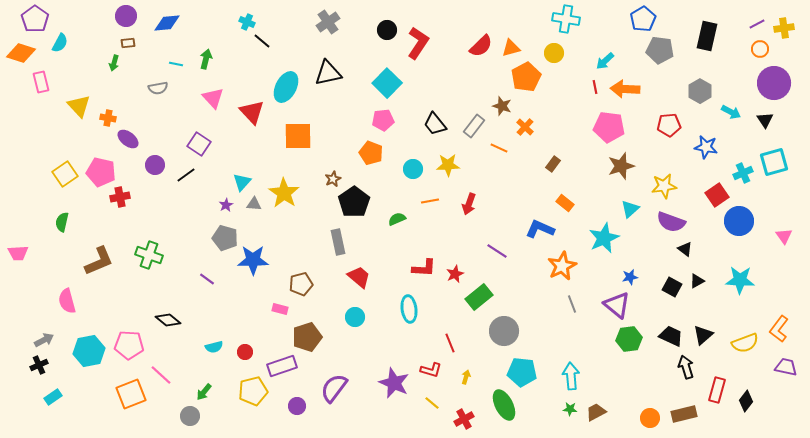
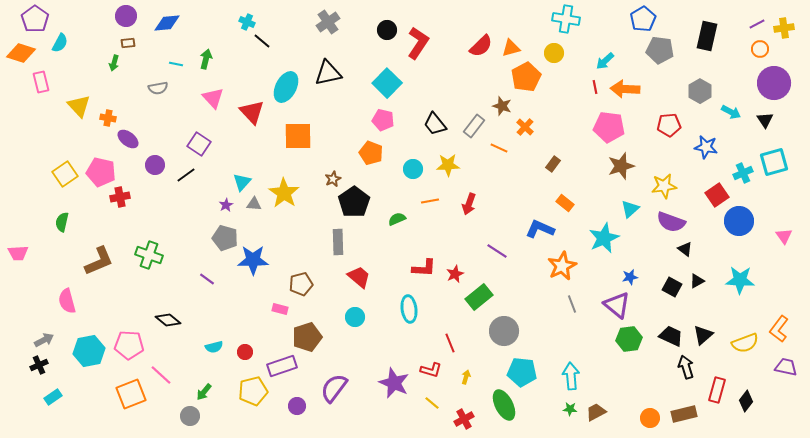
pink pentagon at (383, 120): rotated 20 degrees clockwise
gray rectangle at (338, 242): rotated 10 degrees clockwise
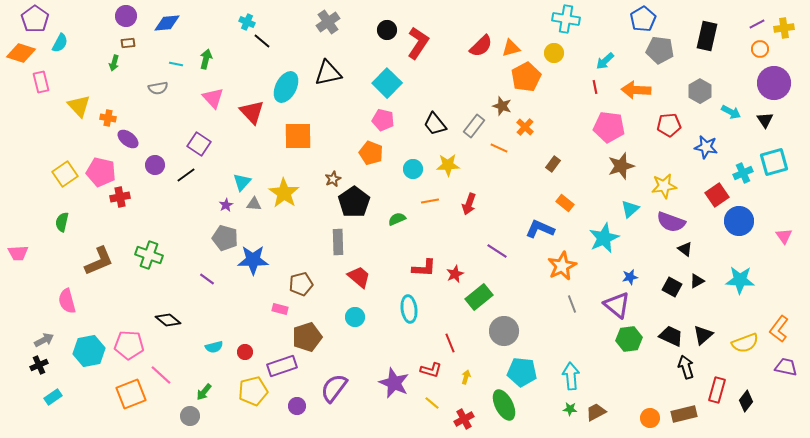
orange arrow at (625, 89): moved 11 px right, 1 px down
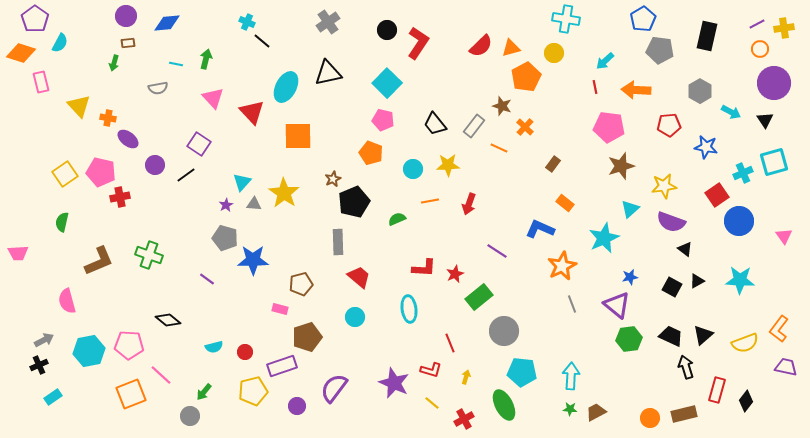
black pentagon at (354, 202): rotated 12 degrees clockwise
cyan arrow at (571, 376): rotated 8 degrees clockwise
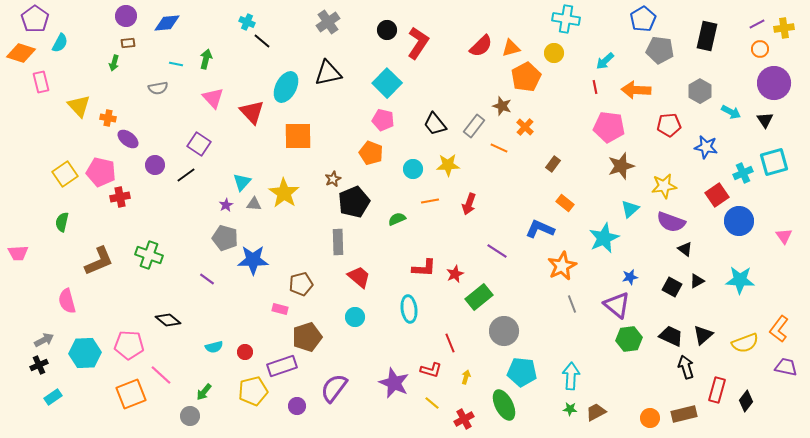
cyan hexagon at (89, 351): moved 4 px left, 2 px down; rotated 8 degrees clockwise
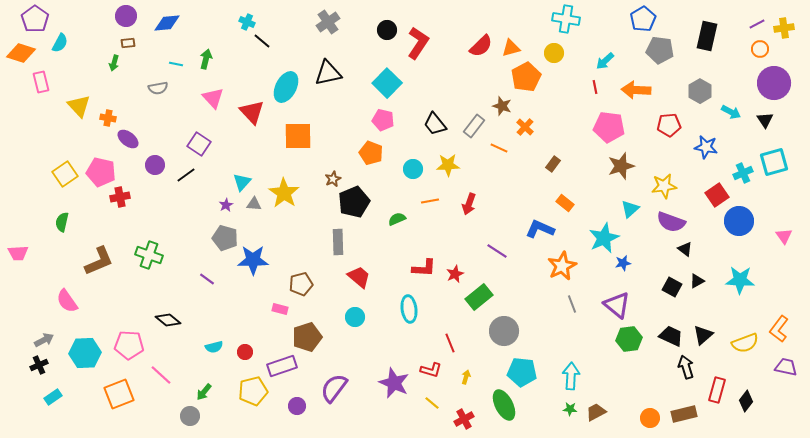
blue star at (630, 277): moved 7 px left, 14 px up
pink semicircle at (67, 301): rotated 20 degrees counterclockwise
orange square at (131, 394): moved 12 px left
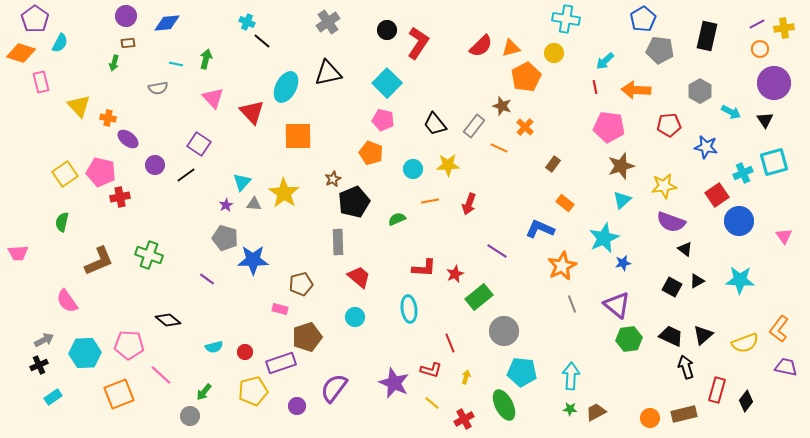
cyan triangle at (630, 209): moved 8 px left, 9 px up
purple rectangle at (282, 366): moved 1 px left, 3 px up
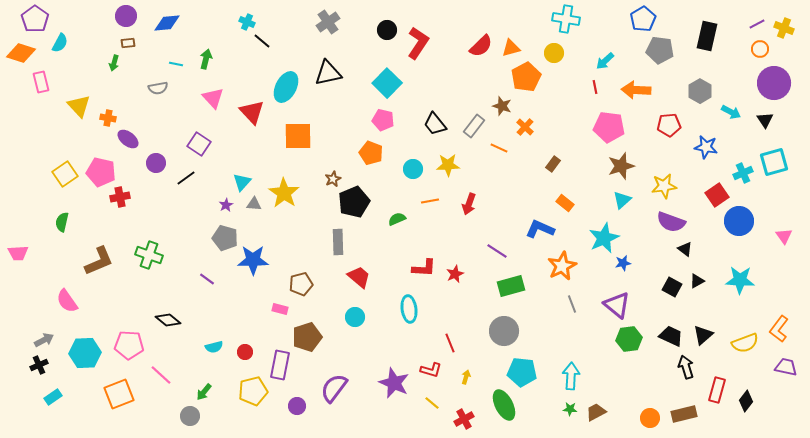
yellow cross at (784, 28): rotated 30 degrees clockwise
purple circle at (155, 165): moved 1 px right, 2 px up
black line at (186, 175): moved 3 px down
green rectangle at (479, 297): moved 32 px right, 11 px up; rotated 24 degrees clockwise
purple rectangle at (281, 363): moved 1 px left, 2 px down; rotated 60 degrees counterclockwise
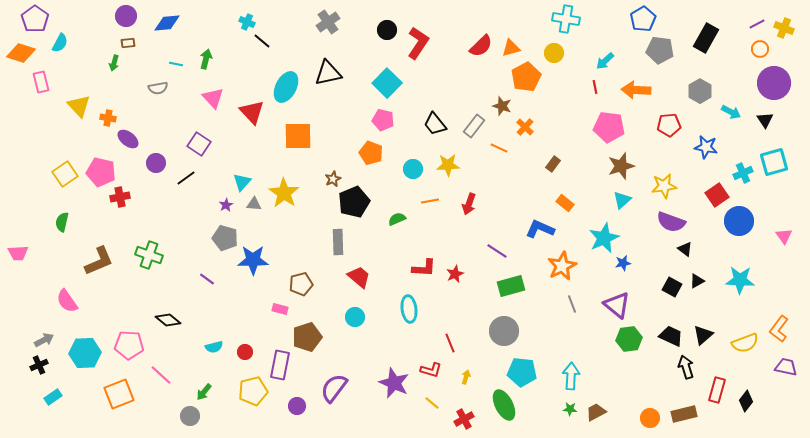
black rectangle at (707, 36): moved 1 px left, 2 px down; rotated 16 degrees clockwise
